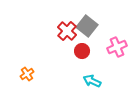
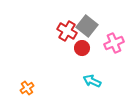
red cross: rotated 12 degrees counterclockwise
pink cross: moved 3 px left, 4 px up
red circle: moved 3 px up
orange cross: moved 14 px down
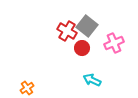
cyan arrow: moved 1 px up
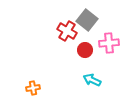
gray square: moved 6 px up
pink cross: moved 5 px left; rotated 18 degrees clockwise
red circle: moved 3 px right, 2 px down
orange cross: moved 6 px right; rotated 24 degrees clockwise
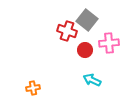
red cross: rotated 12 degrees counterclockwise
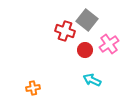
red cross: moved 2 px left
pink cross: moved 1 px down; rotated 30 degrees counterclockwise
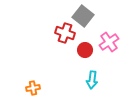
gray square: moved 4 px left, 4 px up
red cross: moved 2 px down
pink cross: moved 2 px up
cyan arrow: rotated 108 degrees counterclockwise
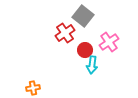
red cross: rotated 36 degrees clockwise
cyan arrow: moved 15 px up
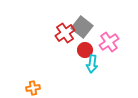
gray square: moved 1 px left, 11 px down
cyan arrow: moved 1 px up
